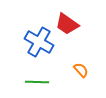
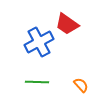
blue cross: rotated 32 degrees clockwise
orange semicircle: moved 15 px down
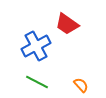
blue cross: moved 3 px left, 4 px down
green line: rotated 25 degrees clockwise
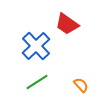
blue cross: rotated 16 degrees counterclockwise
green line: rotated 60 degrees counterclockwise
